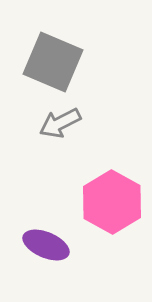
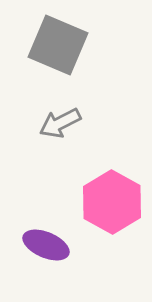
gray square: moved 5 px right, 17 px up
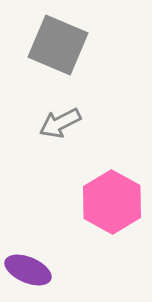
purple ellipse: moved 18 px left, 25 px down
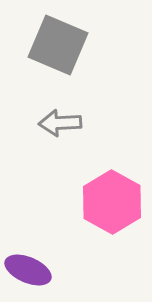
gray arrow: rotated 24 degrees clockwise
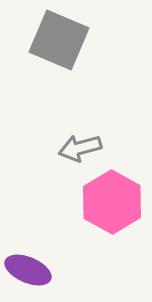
gray square: moved 1 px right, 5 px up
gray arrow: moved 20 px right, 25 px down; rotated 12 degrees counterclockwise
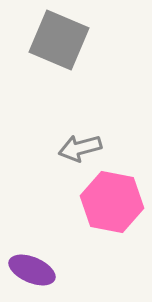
pink hexagon: rotated 18 degrees counterclockwise
purple ellipse: moved 4 px right
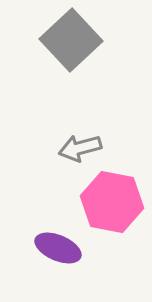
gray square: moved 12 px right; rotated 24 degrees clockwise
purple ellipse: moved 26 px right, 22 px up
